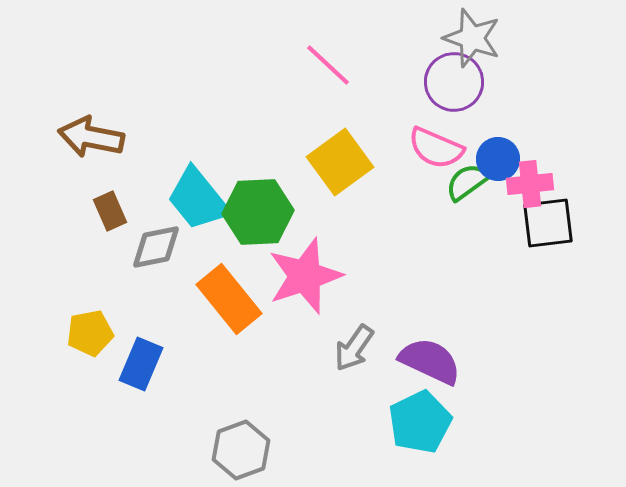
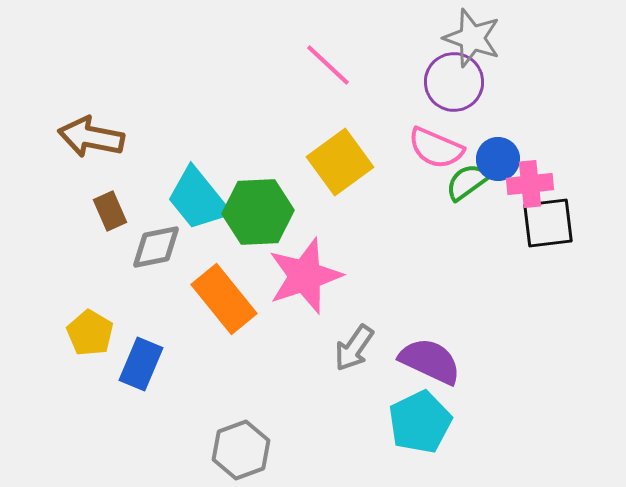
orange rectangle: moved 5 px left
yellow pentagon: rotated 30 degrees counterclockwise
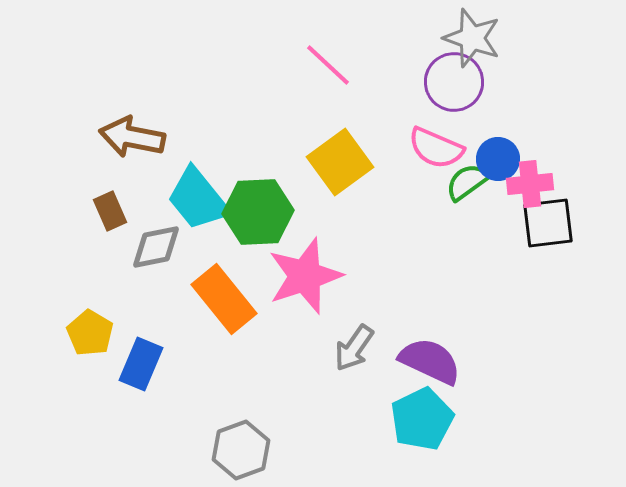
brown arrow: moved 41 px right
cyan pentagon: moved 2 px right, 3 px up
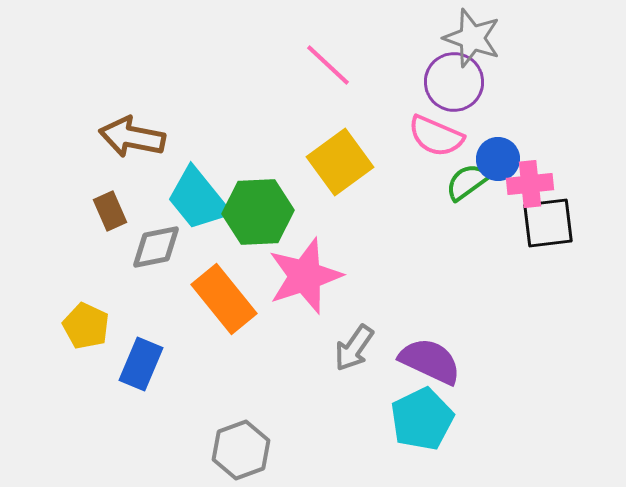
pink semicircle: moved 12 px up
yellow pentagon: moved 4 px left, 7 px up; rotated 6 degrees counterclockwise
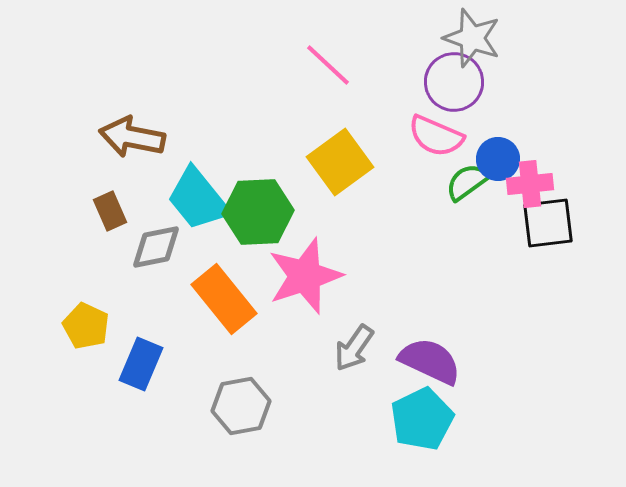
gray hexagon: moved 44 px up; rotated 10 degrees clockwise
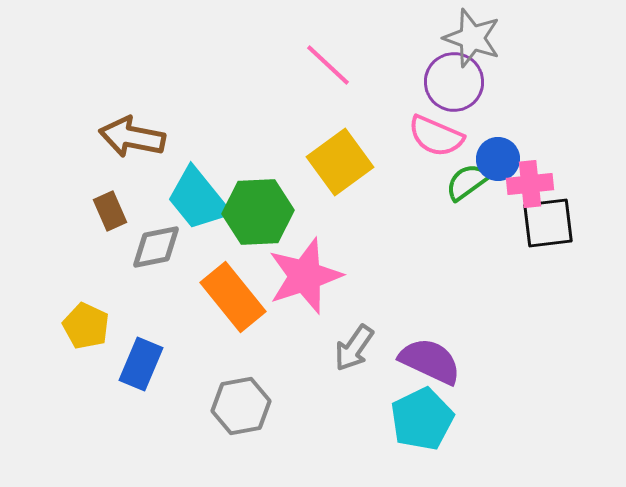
orange rectangle: moved 9 px right, 2 px up
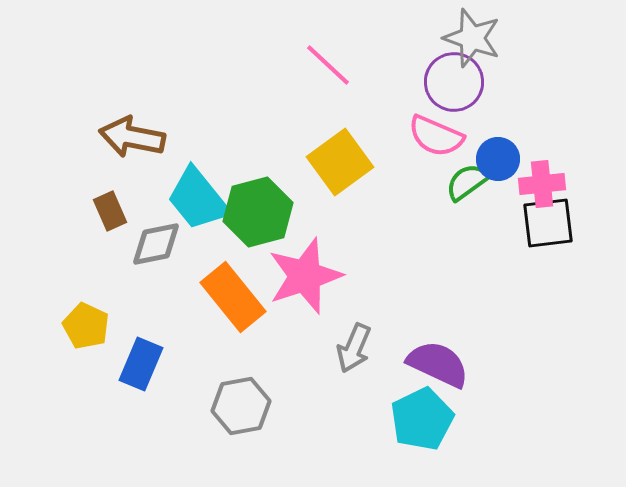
pink cross: moved 12 px right
green hexagon: rotated 12 degrees counterclockwise
gray diamond: moved 3 px up
gray arrow: rotated 12 degrees counterclockwise
purple semicircle: moved 8 px right, 3 px down
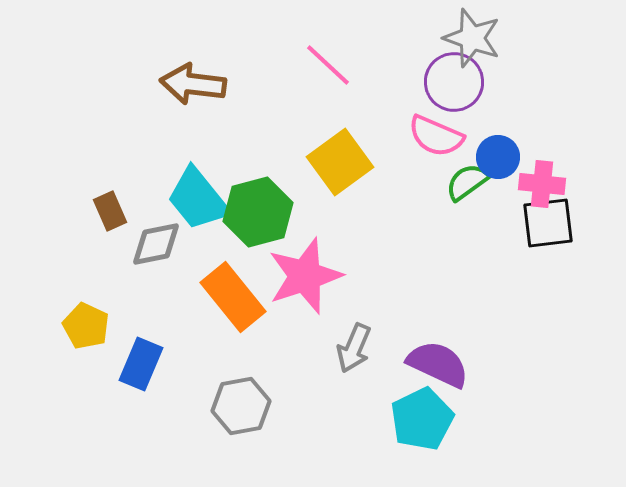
brown arrow: moved 61 px right, 53 px up; rotated 4 degrees counterclockwise
blue circle: moved 2 px up
pink cross: rotated 12 degrees clockwise
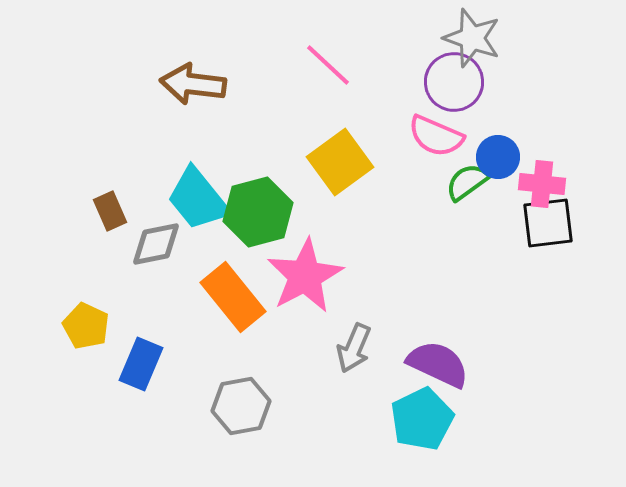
pink star: rotated 10 degrees counterclockwise
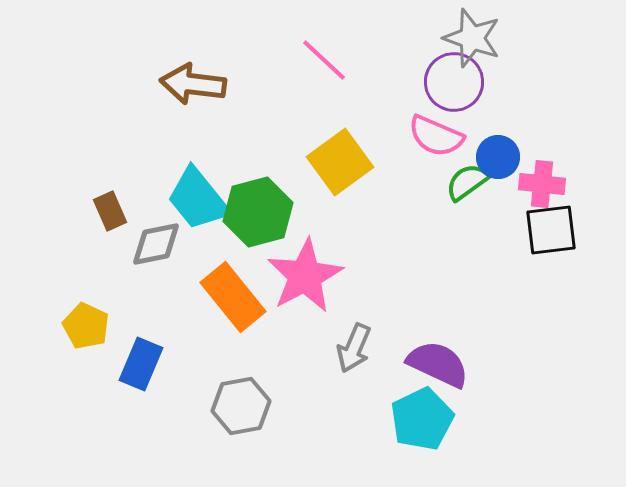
pink line: moved 4 px left, 5 px up
black square: moved 3 px right, 7 px down
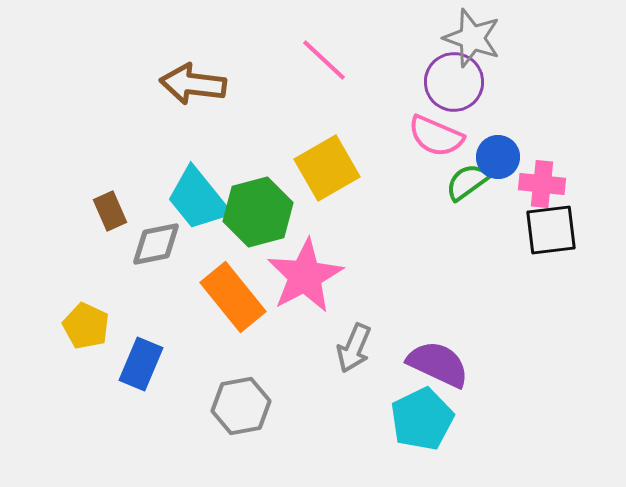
yellow square: moved 13 px left, 6 px down; rotated 6 degrees clockwise
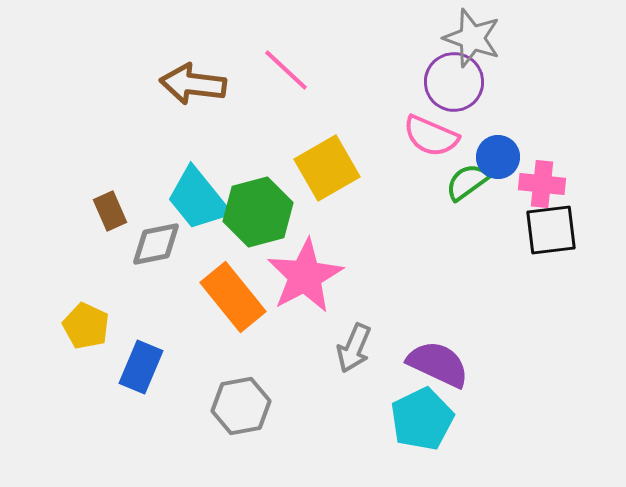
pink line: moved 38 px left, 10 px down
pink semicircle: moved 5 px left
blue rectangle: moved 3 px down
